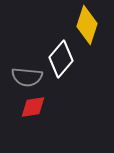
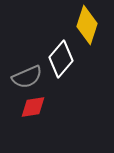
gray semicircle: rotated 28 degrees counterclockwise
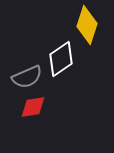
white diamond: rotated 15 degrees clockwise
